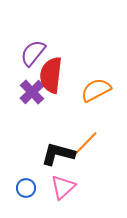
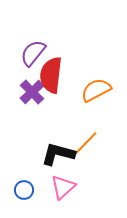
blue circle: moved 2 px left, 2 px down
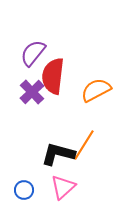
red semicircle: moved 2 px right, 1 px down
orange line: rotated 12 degrees counterclockwise
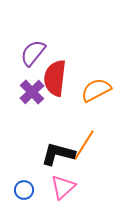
red semicircle: moved 2 px right, 2 px down
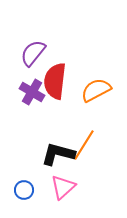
red semicircle: moved 3 px down
purple cross: rotated 15 degrees counterclockwise
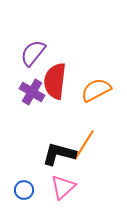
black L-shape: moved 1 px right
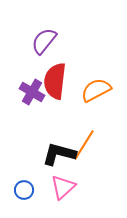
purple semicircle: moved 11 px right, 12 px up
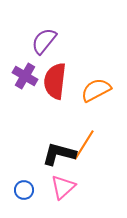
purple cross: moved 7 px left, 16 px up
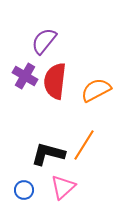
black L-shape: moved 11 px left
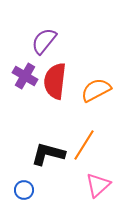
pink triangle: moved 35 px right, 2 px up
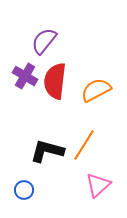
black L-shape: moved 1 px left, 3 px up
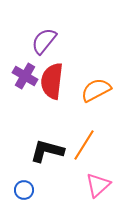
red semicircle: moved 3 px left
